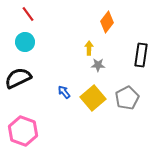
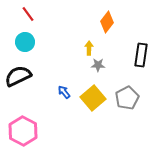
black semicircle: moved 2 px up
pink hexagon: rotated 8 degrees clockwise
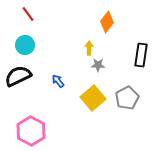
cyan circle: moved 3 px down
blue arrow: moved 6 px left, 11 px up
pink hexagon: moved 8 px right
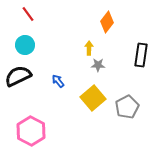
gray pentagon: moved 9 px down
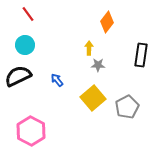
blue arrow: moved 1 px left, 1 px up
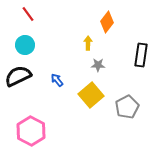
yellow arrow: moved 1 px left, 5 px up
yellow square: moved 2 px left, 3 px up
